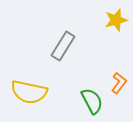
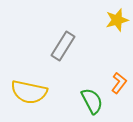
yellow star: moved 1 px right
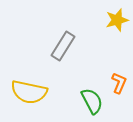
orange L-shape: rotated 15 degrees counterclockwise
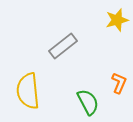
gray rectangle: rotated 20 degrees clockwise
yellow semicircle: moved 1 px left, 1 px up; rotated 72 degrees clockwise
green semicircle: moved 4 px left, 1 px down
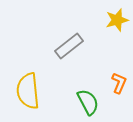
gray rectangle: moved 6 px right
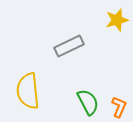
gray rectangle: rotated 12 degrees clockwise
orange L-shape: moved 24 px down
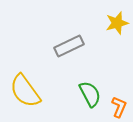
yellow star: moved 3 px down
yellow semicircle: moved 3 px left; rotated 30 degrees counterclockwise
green semicircle: moved 2 px right, 8 px up
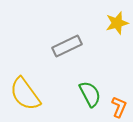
gray rectangle: moved 2 px left
yellow semicircle: moved 3 px down
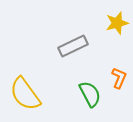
gray rectangle: moved 6 px right
orange L-shape: moved 29 px up
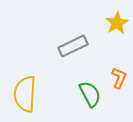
yellow star: rotated 15 degrees counterclockwise
yellow semicircle: rotated 39 degrees clockwise
